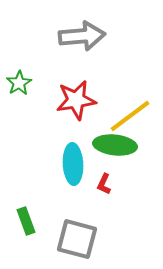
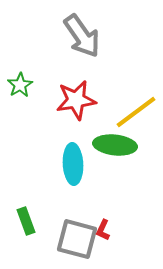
gray arrow: rotated 60 degrees clockwise
green star: moved 1 px right, 2 px down
yellow line: moved 6 px right, 4 px up
red L-shape: moved 1 px left, 46 px down
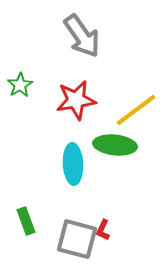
yellow line: moved 2 px up
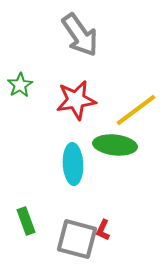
gray arrow: moved 2 px left, 1 px up
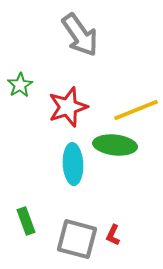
red star: moved 8 px left, 7 px down; rotated 9 degrees counterclockwise
yellow line: rotated 15 degrees clockwise
red L-shape: moved 10 px right, 5 px down
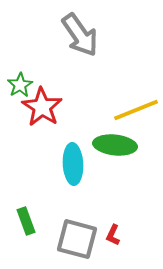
red star: moved 26 px left; rotated 21 degrees counterclockwise
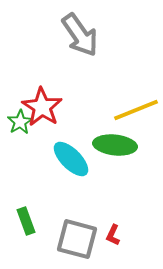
green star: moved 37 px down
cyan ellipse: moved 2 px left, 5 px up; rotated 42 degrees counterclockwise
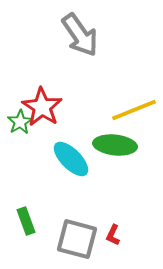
yellow line: moved 2 px left
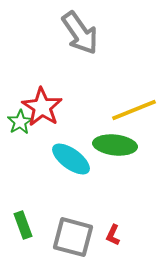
gray arrow: moved 2 px up
cyan ellipse: rotated 9 degrees counterclockwise
green rectangle: moved 3 px left, 4 px down
gray square: moved 4 px left, 2 px up
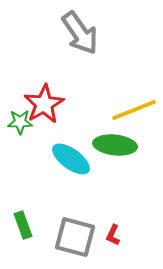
red star: moved 2 px right, 3 px up; rotated 9 degrees clockwise
green star: rotated 30 degrees clockwise
gray square: moved 2 px right
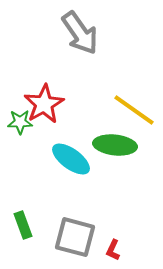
yellow line: rotated 57 degrees clockwise
red L-shape: moved 15 px down
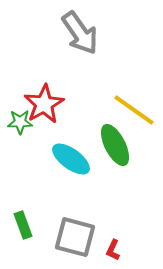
green ellipse: rotated 57 degrees clockwise
